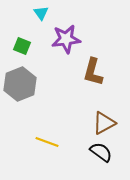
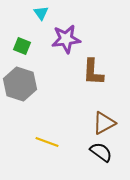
brown L-shape: rotated 12 degrees counterclockwise
gray hexagon: rotated 20 degrees counterclockwise
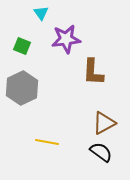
gray hexagon: moved 2 px right, 4 px down; rotated 16 degrees clockwise
yellow line: rotated 10 degrees counterclockwise
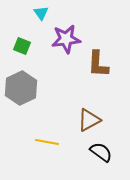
brown L-shape: moved 5 px right, 8 px up
gray hexagon: moved 1 px left
brown triangle: moved 15 px left, 3 px up
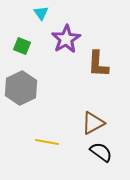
purple star: rotated 24 degrees counterclockwise
brown triangle: moved 4 px right, 3 px down
